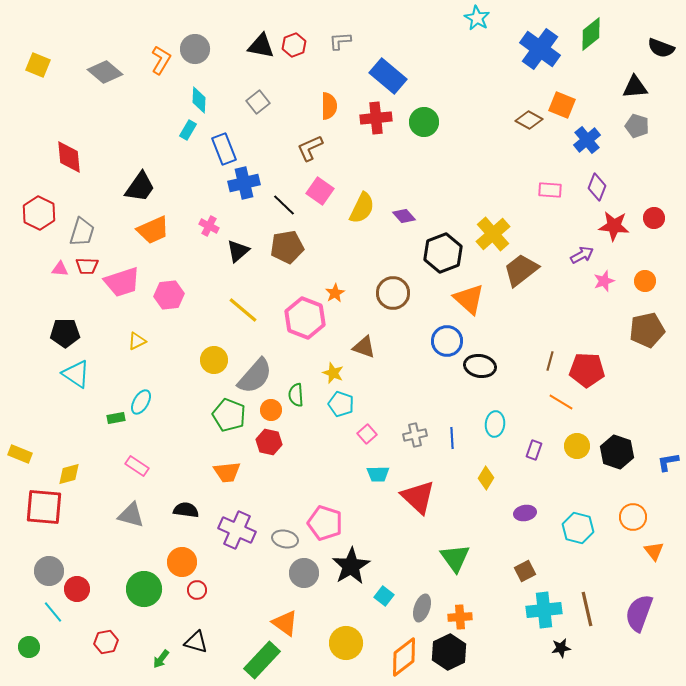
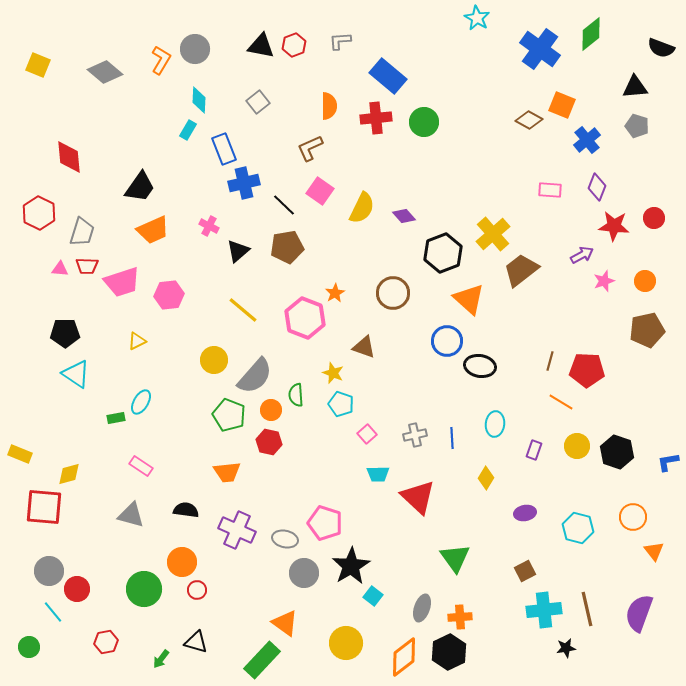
pink rectangle at (137, 466): moved 4 px right
cyan square at (384, 596): moved 11 px left
black star at (561, 648): moved 5 px right
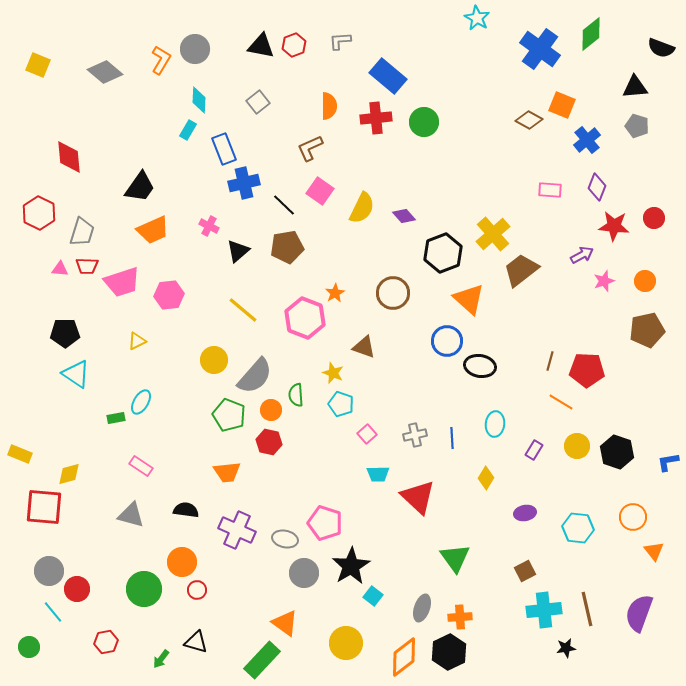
purple rectangle at (534, 450): rotated 12 degrees clockwise
cyan hexagon at (578, 528): rotated 8 degrees counterclockwise
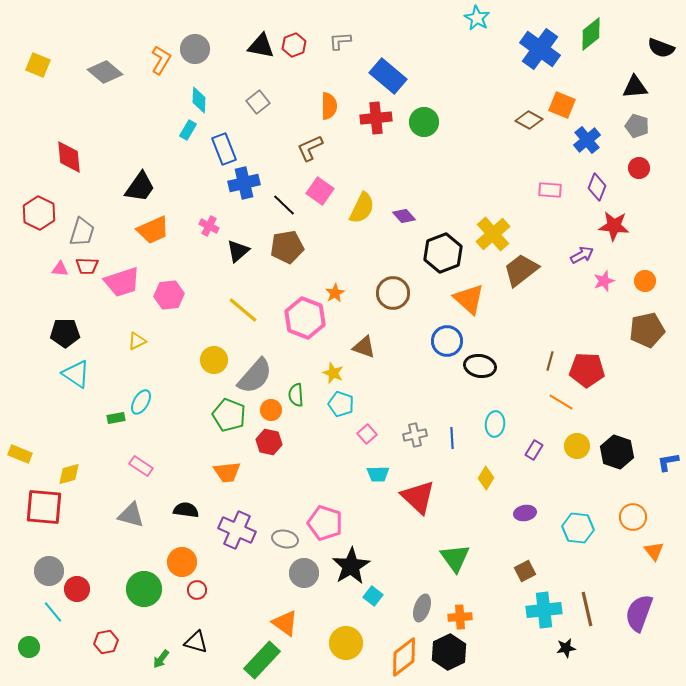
red circle at (654, 218): moved 15 px left, 50 px up
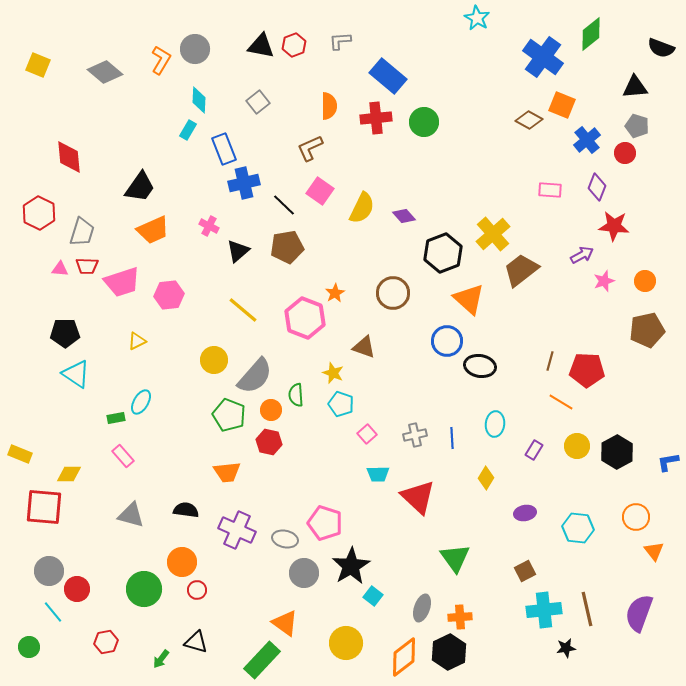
blue cross at (540, 49): moved 3 px right, 8 px down
red circle at (639, 168): moved 14 px left, 15 px up
black hexagon at (617, 452): rotated 12 degrees clockwise
pink rectangle at (141, 466): moved 18 px left, 10 px up; rotated 15 degrees clockwise
yellow diamond at (69, 474): rotated 15 degrees clockwise
orange circle at (633, 517): moved 3 px right
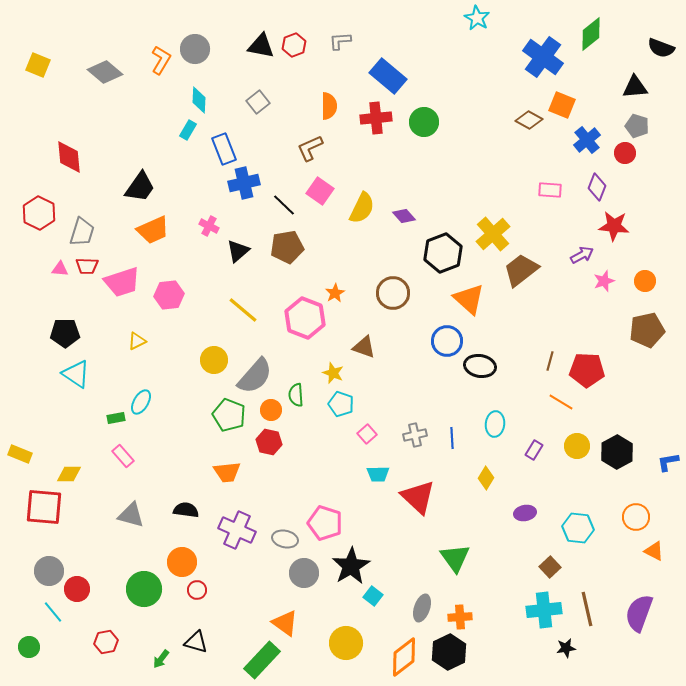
orange triangle at (654, 551): rotated 25 degrees counterclockwise
brown square at (525, 571): moved 25 px right, 4 px up; rotated 15 degrees counterclockwise
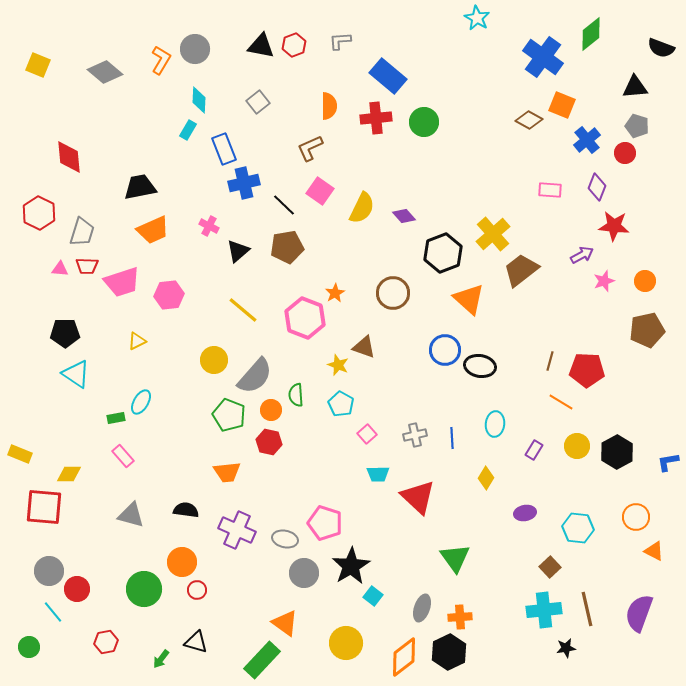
black trapezoid at (140, 187): rotated 136 degrees counterclockwise
blue circle at (447, 341): moved 2 px left, 9 px down
yellow star at (333, 373): moved 5 px right, 8 px up
cyan pentagon at (341, 404): rotated 10 degrees clockwise
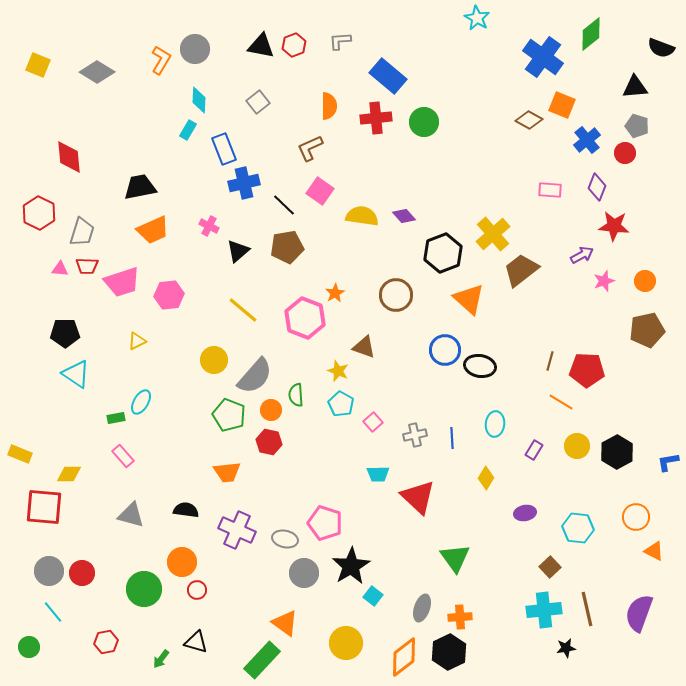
gray diamond at (105, 72): moved 8 px left; rotated 8 degrees counterclockwise
yellow semicircle at (362, 208): moved 8 px down; rotated 108 degrees counterclockwise
brown circle at (393, 293): moved 3 px right, 2 px down
yellow star at (338, 365): moved 6 px down
pink square at (367, 434): moved 6 px right, 12 px up
red circle at (77, 589): moved 5 px right, 16 px up
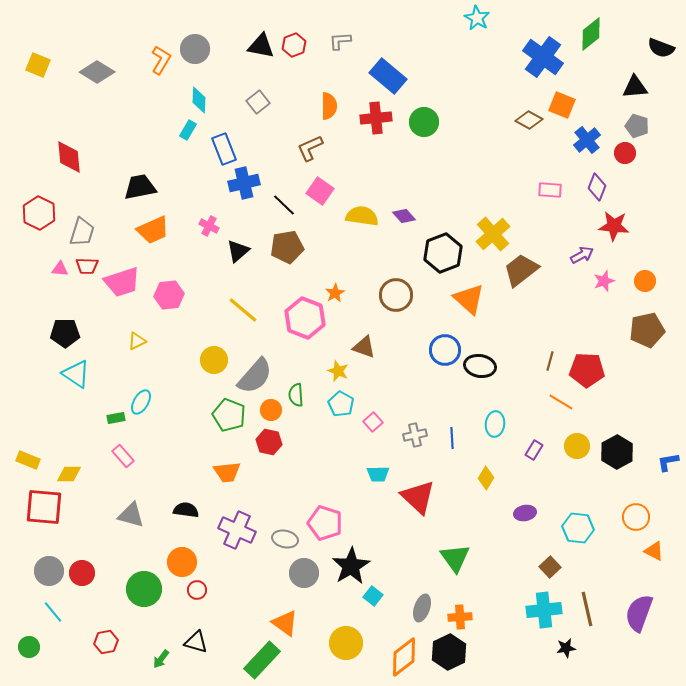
yellow rectangle at (20, 454): moved 8 px right, 6 px down
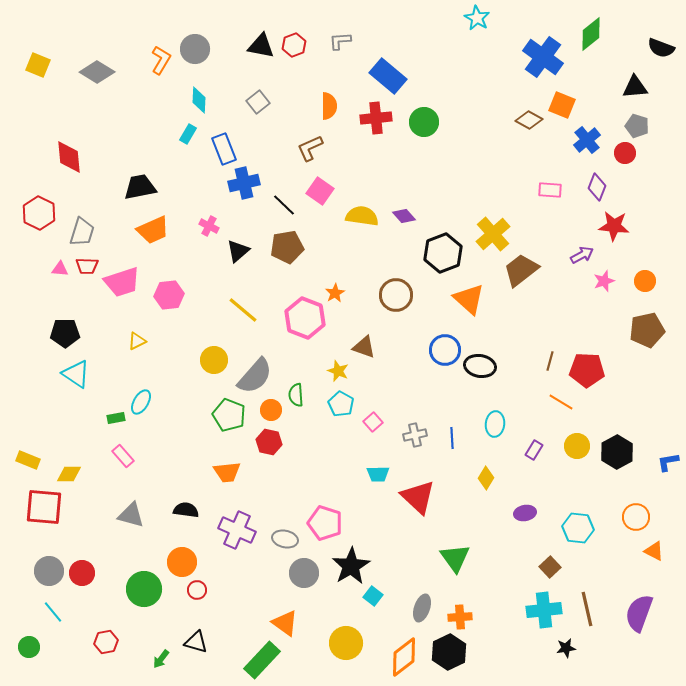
cyan rectangle at (188, 130): moved 4 px down
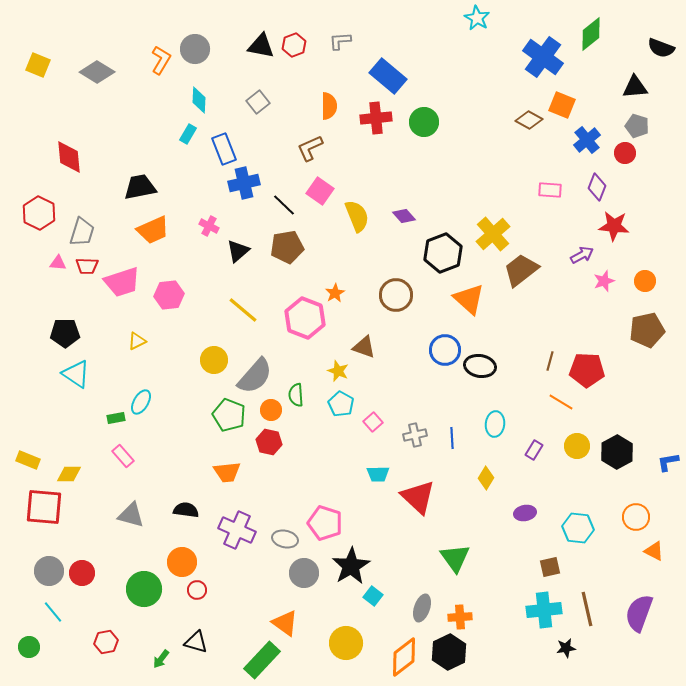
yellow semicircle at (362, 216): moved 5 px left; rotated 60 degrees clockwise
pink triangle at (60, 269): moved 2 px left, 6 px up
brown square at (550, 567): rotated 30 degrees clockwise
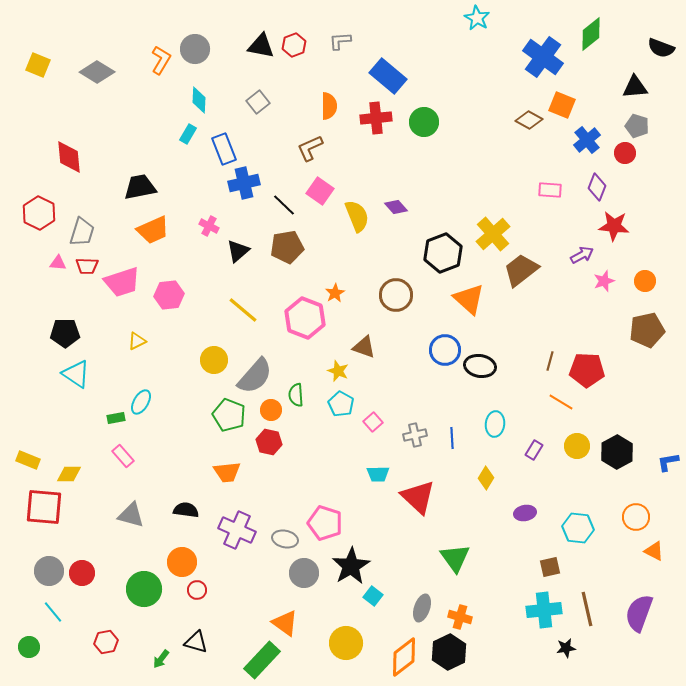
purple diamond at (404, 216): moved 8 px left, 9 px up
orange cross at (460, 617): rotated 20 degrees clockwise
